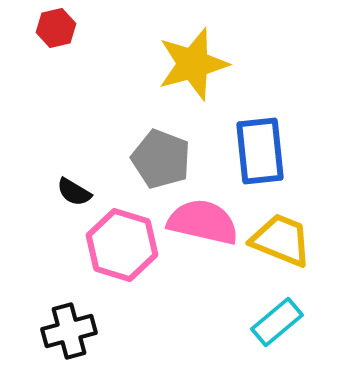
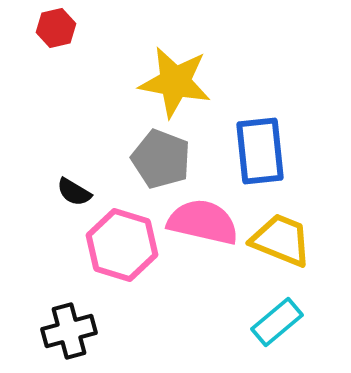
yellow star: moved 18 px left, 18 px down; rotated 26 degrees clockwise
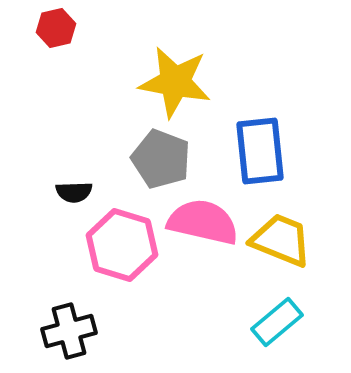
black semicircle: rotated 33 degrees counterclockwise
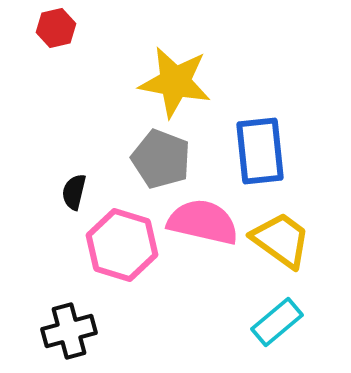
black semicircle: rotated 105 degrees clockwise
yellow trapezoid: rotated 14 degrees clockwise
